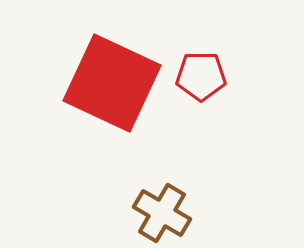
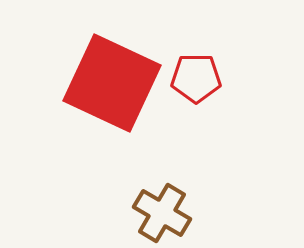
red pentagon: moved 5 px left, 2 px down
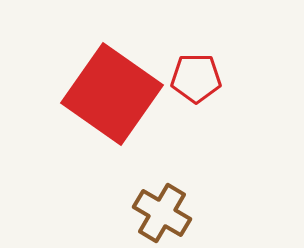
red square: moved 11 px down; rotated 10 degrees clockwise
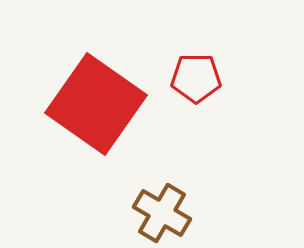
red square: moved 16 px left, 10 px down
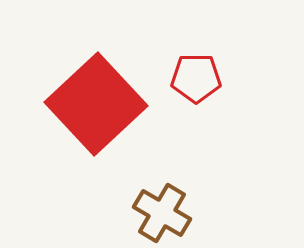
red square: rotated 12 degrees clockwise
